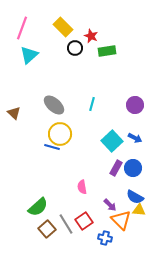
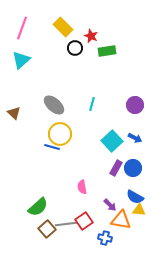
cyan triangle: moved 8 px left, 5 px down
orange triangle: rotated 35 degrees counterclockwise
gray line: rotated 65 degrees counterclockwise
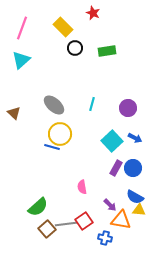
red star: moved 2 px right, 23 px up
purple circle: moved 7 px left, 3 px down
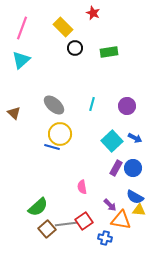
green rectangle: moved 2 px right, 1 px down
purple circle: moved 1 px left, 2 px up
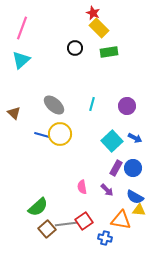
yellow rectangle: moved 36 px right, 1 px down
blue line: moved 10 px left, 12 px up
purple arrow: moved 3 px left, 15 px up
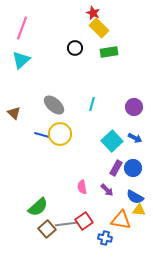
purple circle: moved 7 px right, 1 px down
